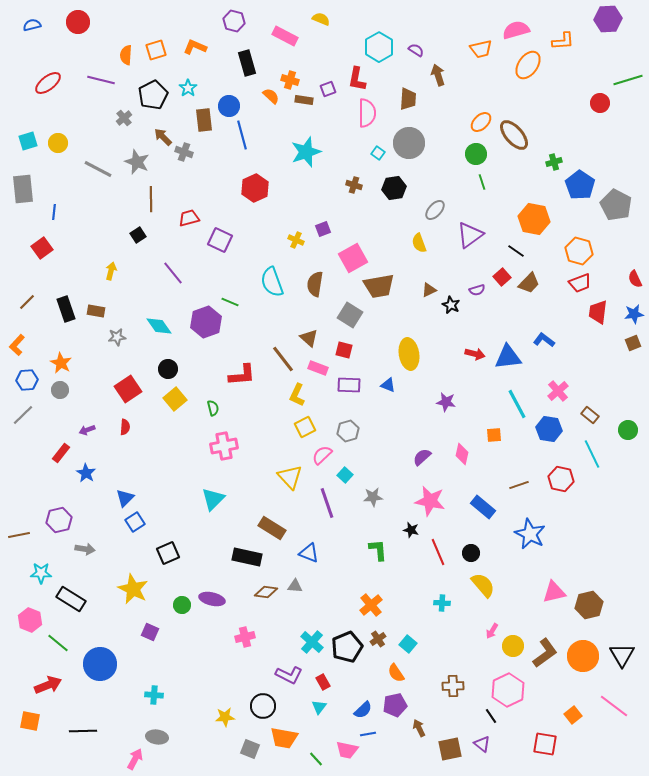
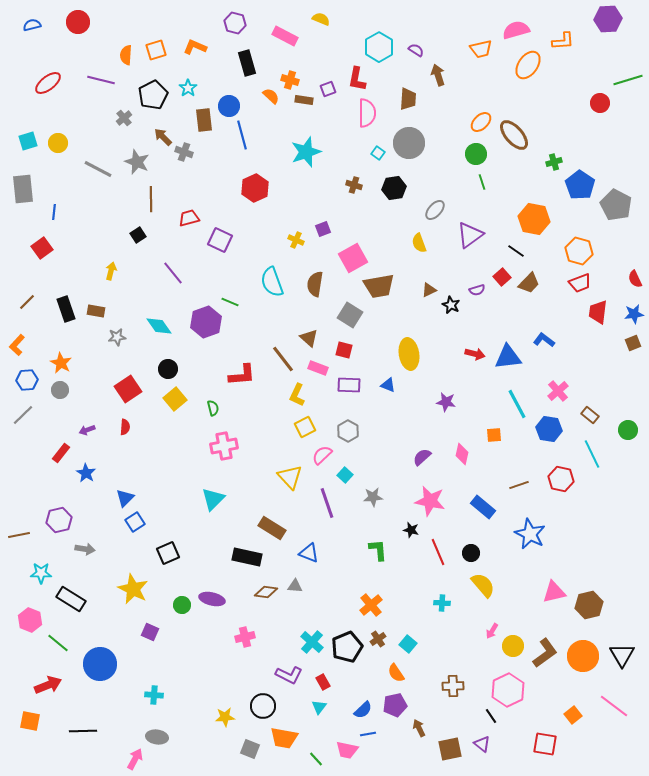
purple hexagon at (234, 21): moved 1 px right, 2 px down
gray hexagon at (348, 431): rotated 15 degrees counterclockwise
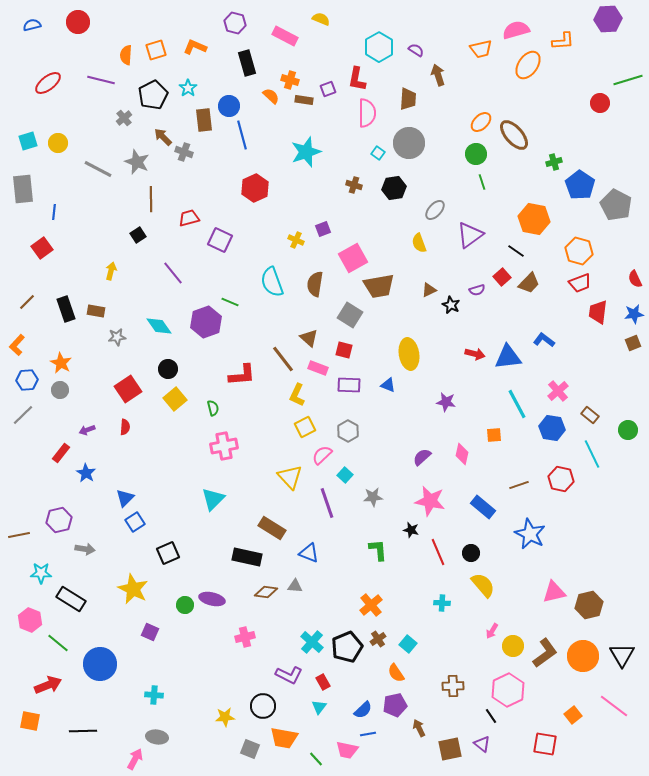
blue hexagon at (549, 429): moved 3 px right, 1 px up
green circle at (182, 605): moved 3 px right
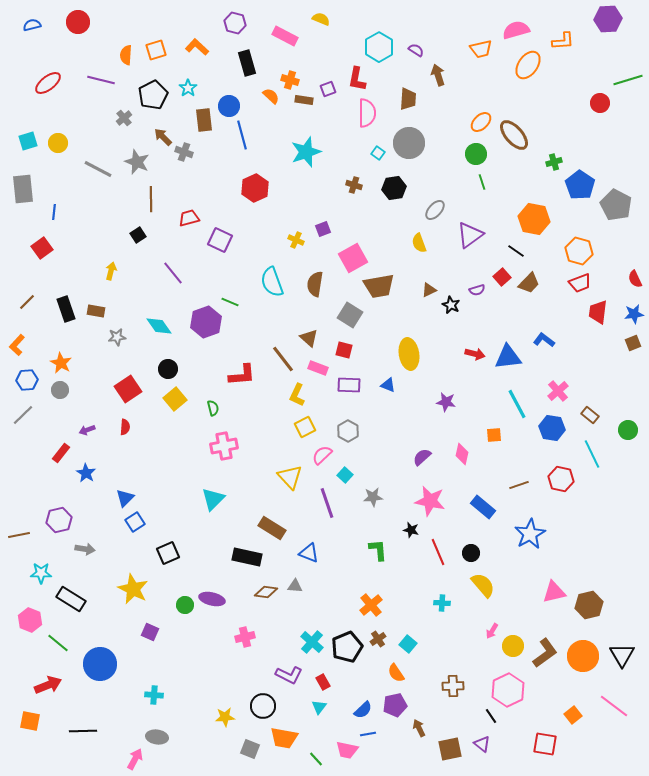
orange L-shape at (195, 47): moved 2 px right; rotated 20 degrees clockwise
blue star at (530, 534): rotated 16 degrees clockwise
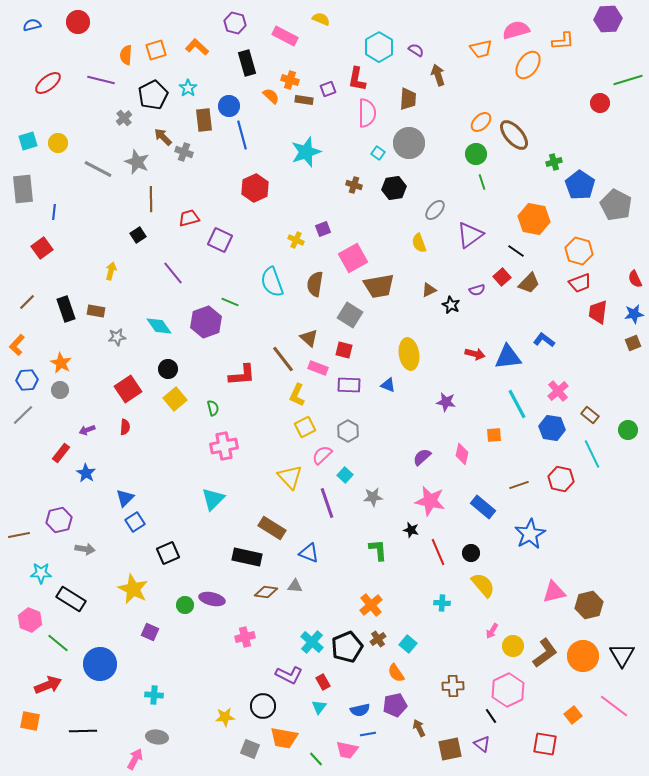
blue semicircle at (363, 710): moved 3 px left; rotated 30 degrees clockwise
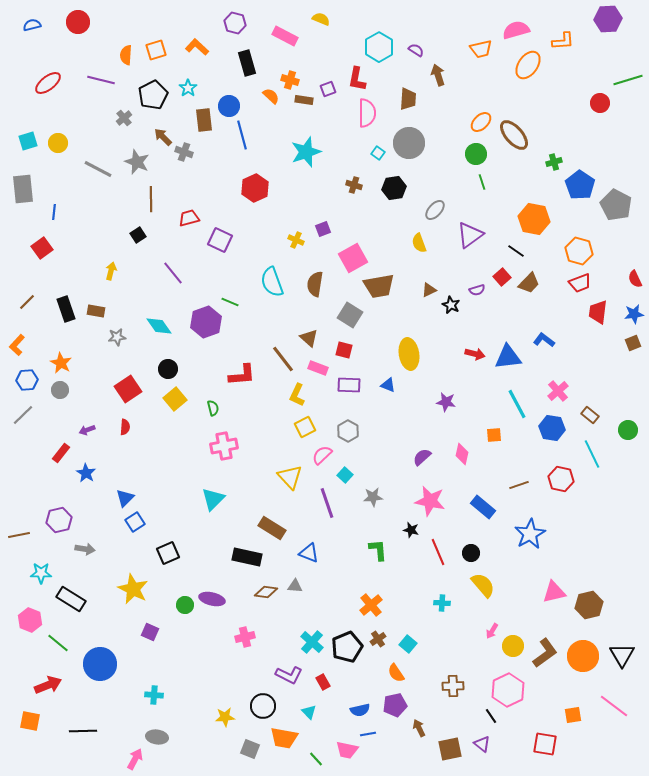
cyan triangle at (319, 707): moved 10 px left, 5 px down; rotated 21 degrees counterclockwise
orange square at (573, 715): rotated 30 degrees clockwise
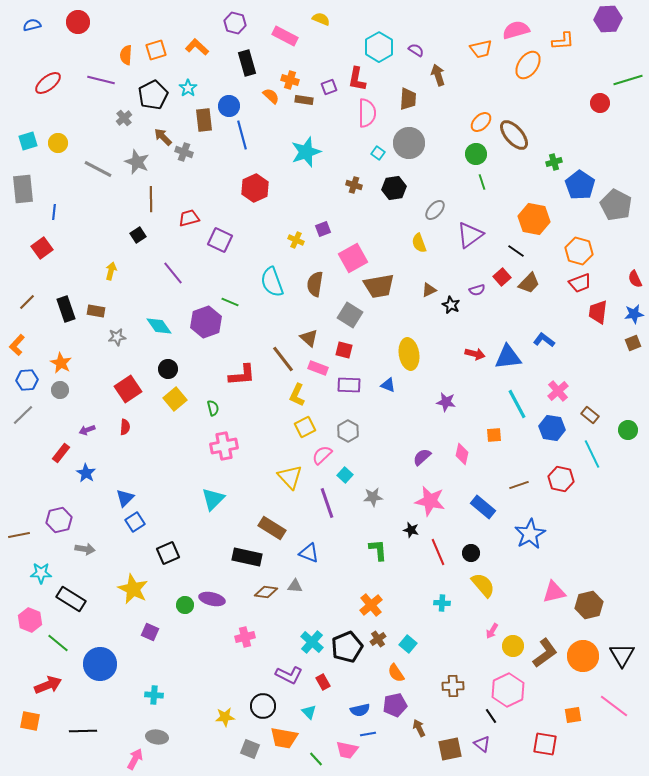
purple square at (328, 89): moved 1 px right, 2 px up
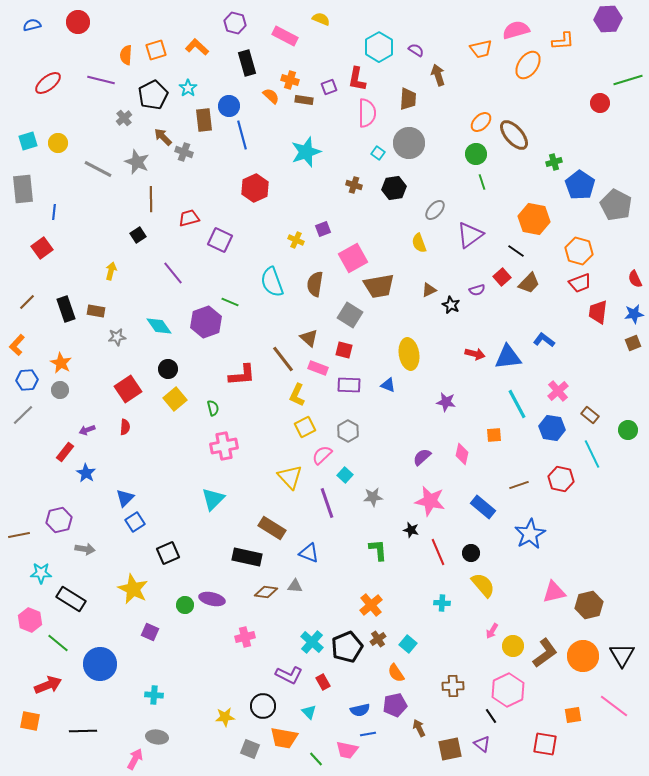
red rectangle at (61, 453): moved 4 px right, 1 px up
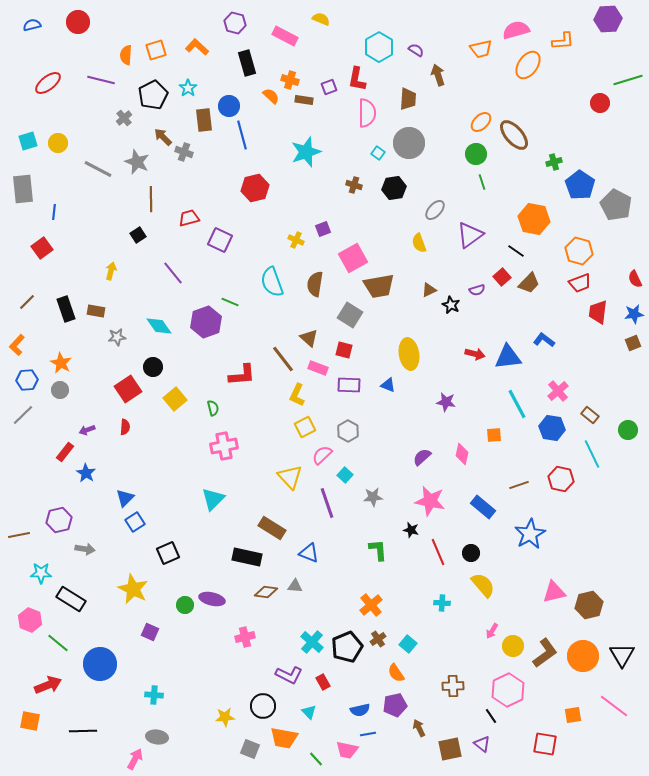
red hexagon at (255, 188): rotated 12 degrees clockwise
black circle at (168, 369): moved 15 px left, 2 px up
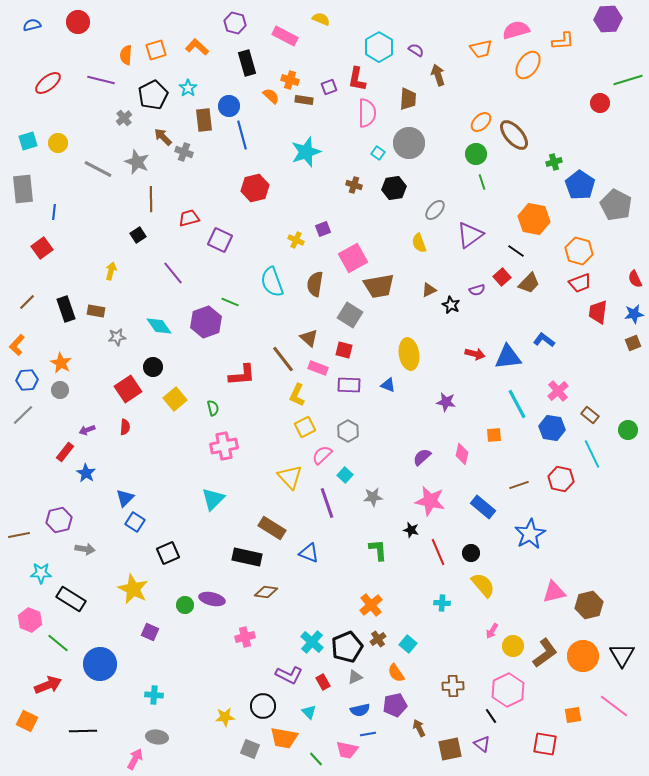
blue square at (135, 522): rotated 24 degrees counterclockwise
gray triangle at (295, 586): moved 60 px right, 91 px down; rotated 28 degrees counterclockwise
orange square at (30, 721): moved 3 px left; rotated 15 degrees clockwise
